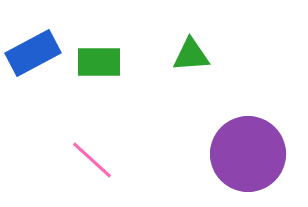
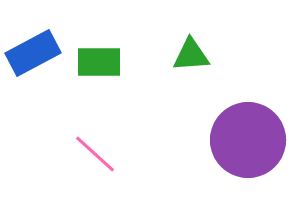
purple circle: moved 14 px up
pink line: moved 3 px right, 6 px up
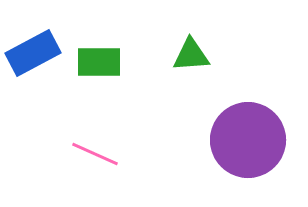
pink line: rotated 18 degrees counterclockwise
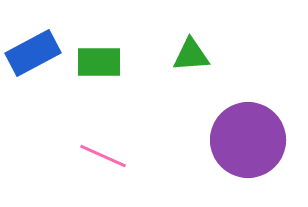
pink line: moved 8 px right, 2 px down
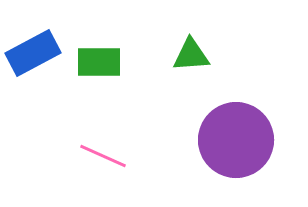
purple circle: moved 12 px left
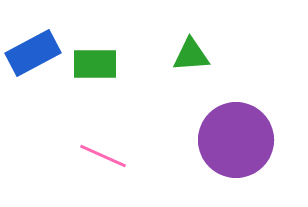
green rectangle: moved 4 px left, 2 px down
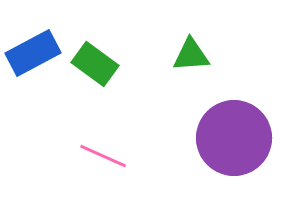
green rectangle: rotated 36 degrees clockwise
purple circle: moved 2 px left, 2 px up
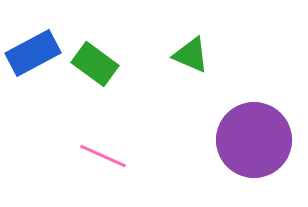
green triangle: rotated 27 degrees clockwise
purple circle: moved 20 px right, 2 px down
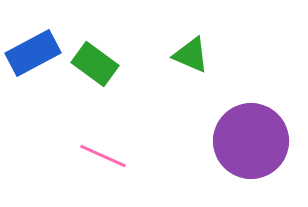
purple circle: moved 3 px left, 1 px down
